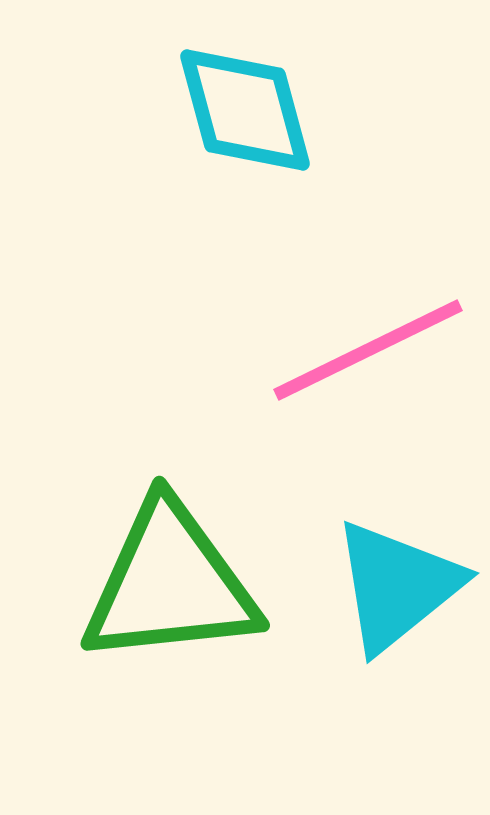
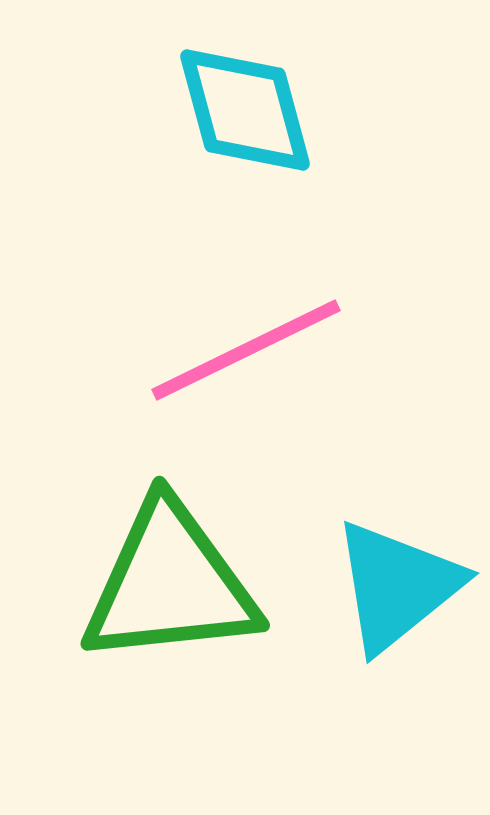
pink line: moved 122 px left
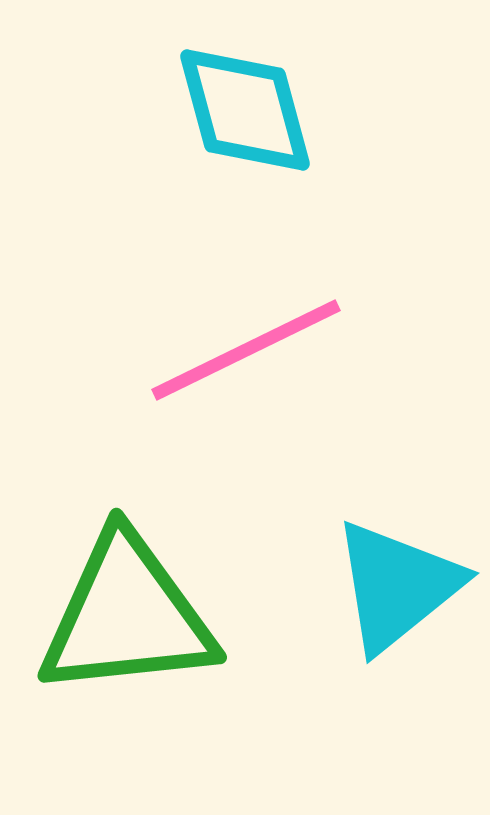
green triangle: moved 43 px left, 32 px down
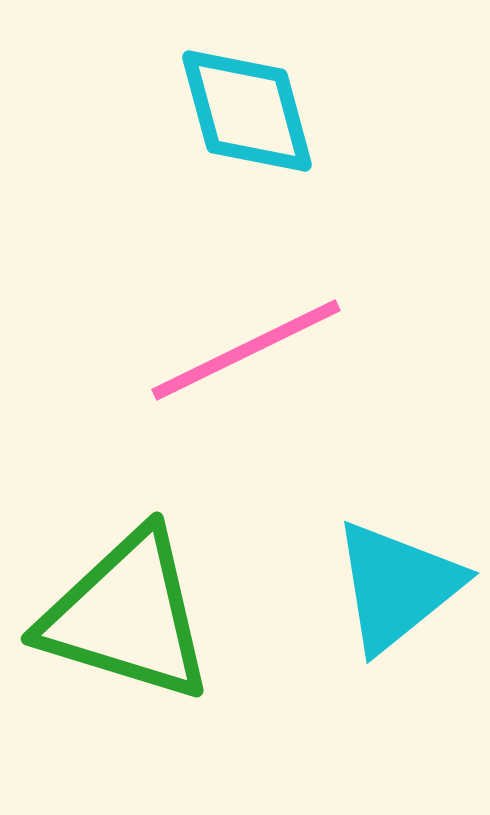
cyan diamond: moved 2 px right, 1 px down
green triangle: rotated 23 degrees clockwise
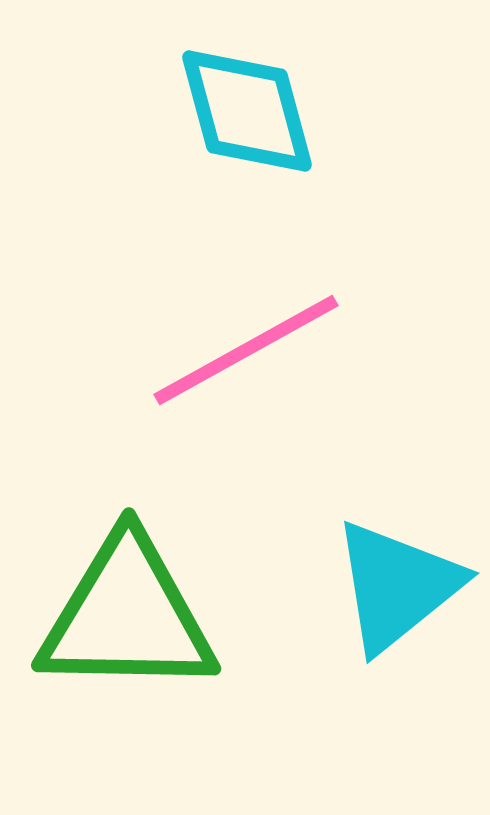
pink line: rotated 3 degrees counterclockwise
green triangle: rotated 16 degrees counterclockwise
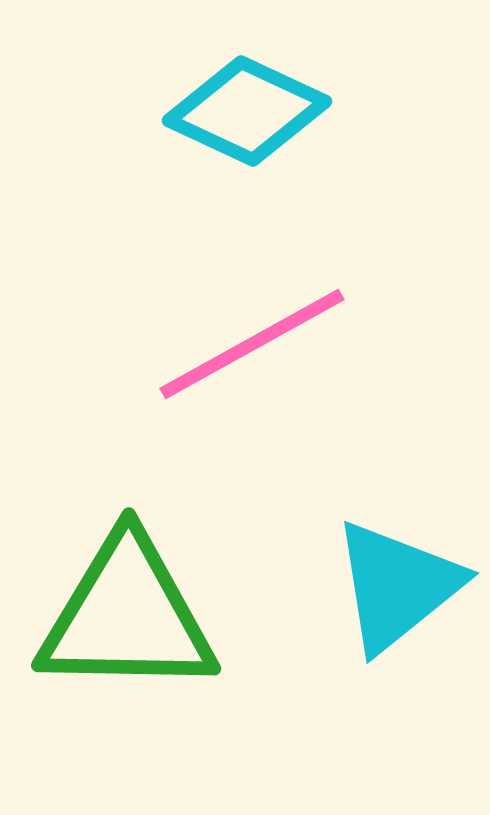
cyan diamond: rotated 50 degrees counterclockwise
pink line: moved 6 px right, 6 px up
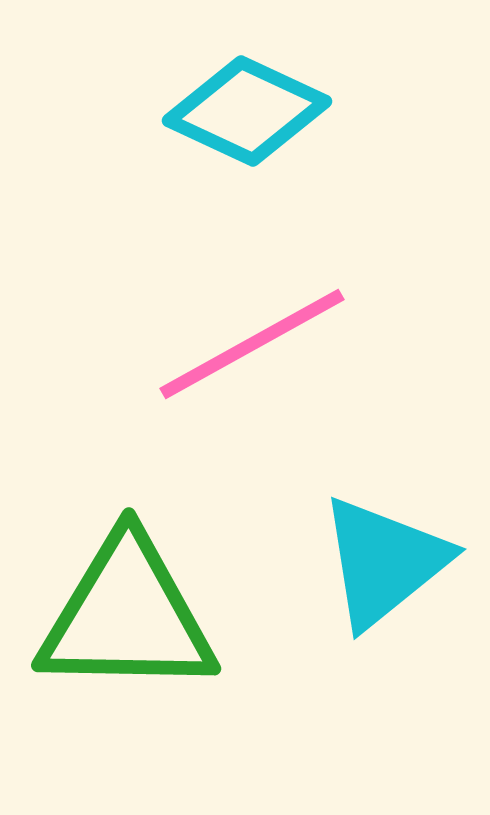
cyan triangle: moved 13 px left, 24 px up
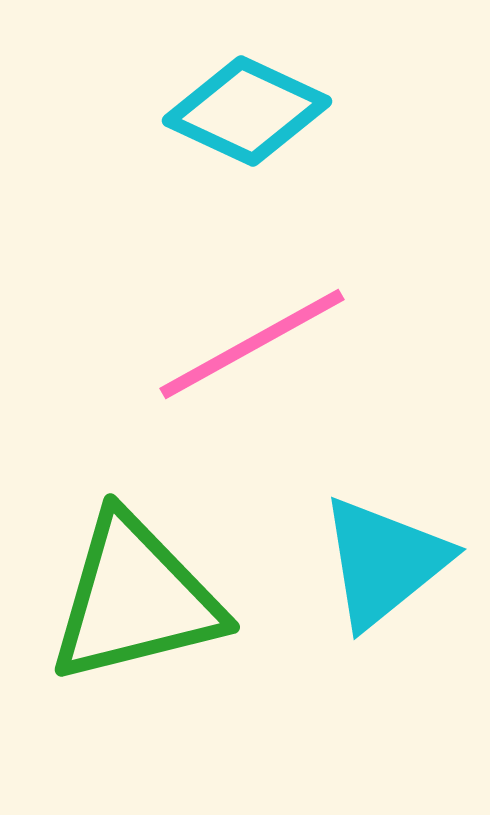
green triangle: moved 8 px right, 17 px up; rotated 15 degrees counterclockwise
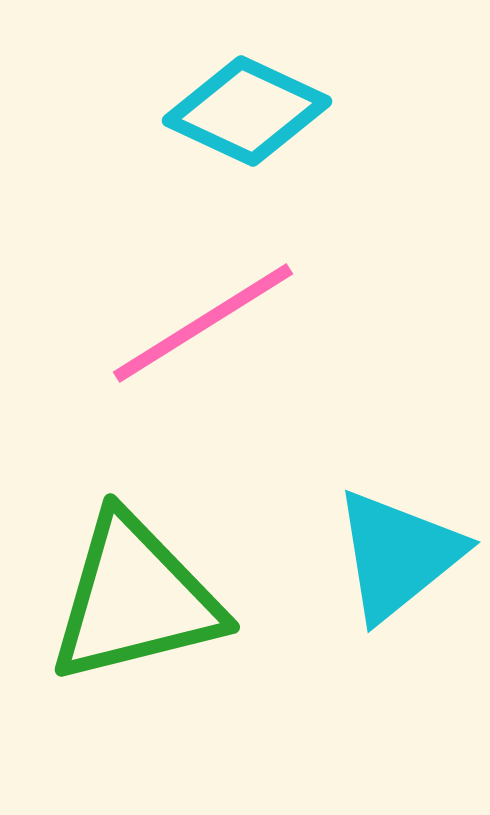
pink line: moved 49 px left, 21 px up; rotated 3 degrees counterclockwise
cyan triangle: moved 14 px right, 7 px up
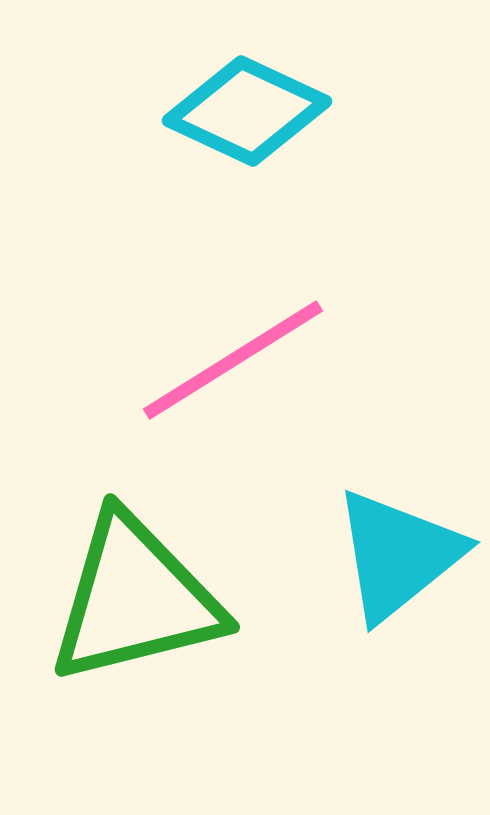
pink line: moved 30 px right, 37 px down
